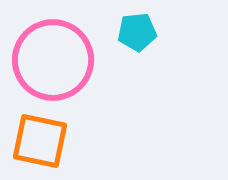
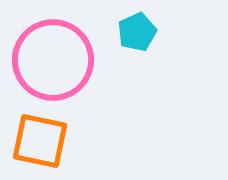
cyan pentagon: rotated 18 degrees counterclockwise
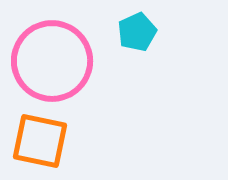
pink circle: moved 1 px left, 1 px down
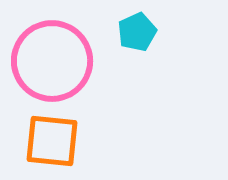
orange square: moved 12 px right; rotated 6 degrees counterclockwise
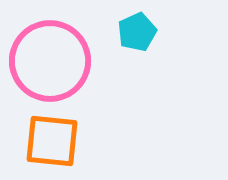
pink circle: moved 2 px left
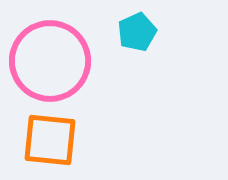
orange square: moved 2 px left, 1 px up
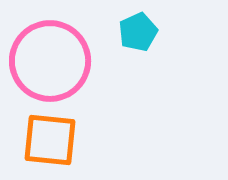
cyan pentagon: moved 1 px right
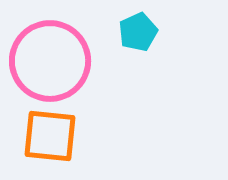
orange square: moved 4 px up
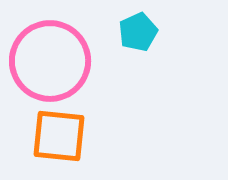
orange square: moved 9 px right
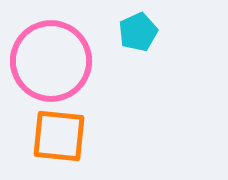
pink circle: moved 1 px right
